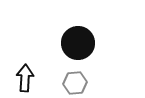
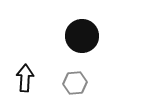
black circle: moved 4 px right, 7 px up
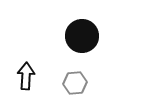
black arrow: moved 1 px right, 2 px up
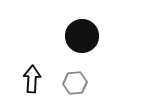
black arrow: moved 6 px right, 3 px down
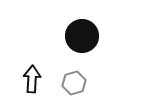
gray hexagon: moved 1 px left; rotated 10 degrees counterclockwise
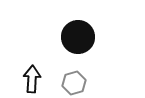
black circle: moved 4 px left, 1 px down
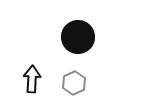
gray hexagon: rotated 10 degrees counterclockwise
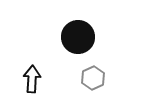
gray hexagon: moved 19 px right, 5 px up
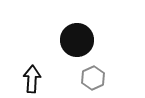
black circle: moved 1 px left, 3 px down
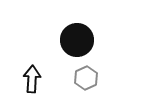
gray hexagon: moved 7 px left
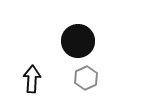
black circle: moved 1 px right, 1 px down
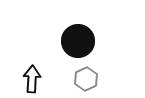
gray hexagon: moved 1 px down
